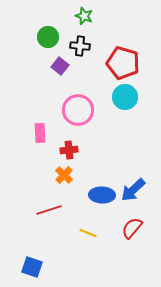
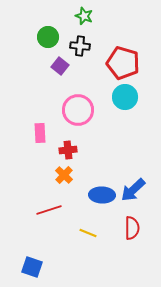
red cross: moved 1 px left
red semicircle: rotated 140 degrees clockwise
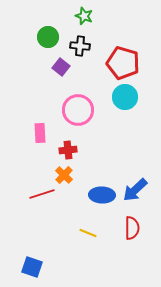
purple square: moved 1 px right, 1 px down
blue arrow: moved 2 px right
red line: moved 7 px left, 16 px up
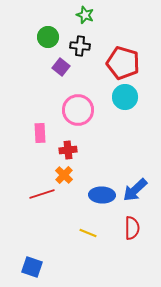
green star: moved 1 px right, 1 px up
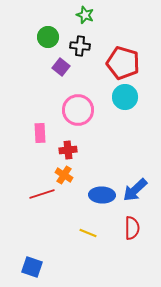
orange cross: rotated 12 degrees counterclockwise
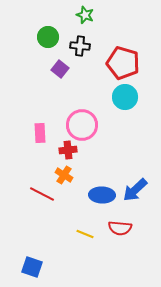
purple square: moved 1 px left, 2 px down
pink circle: moved 4 px right, 15 px down
red line: rotated 45 degrees clockwise
red semicircle: moved 12 px left; rotated 95 degrees clockwise
yellow line: moved 3 px left, 1 px down
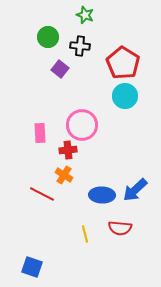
red pentagon: rotated 16 degrees clockwise
cyan circle: moved 1 px up
yellow line: rotated 54 degrees clockwise
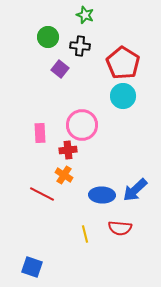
cyan circle: moved 2 px left
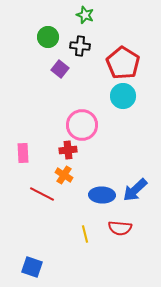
pink rectangle: moved 17 px left, 20 px down
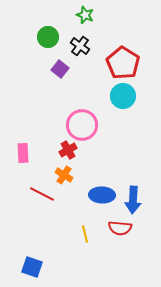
black cross: rotated 30 degrees clockwise
red cross: rotated 24 degrees counterclockwise
blue arrow: moved 2 px left, 10 px down; rotated 44 degrees counterclockwise
